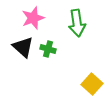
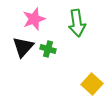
pink star: moved 1 px right, 1 px down
black triangle: rotated 30 degrees clockwise
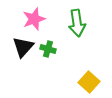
yellow square: moved 3 px left, 2 px up
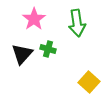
pink star: rotated 15 degrees counterclockwise
black triangle: moved 1 px left, 7 px down
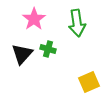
yellow square: rotated 25 degrees clockwise
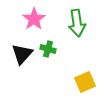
yellow square: moved 4 px left
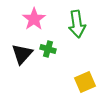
green arrow: moved 1 px down
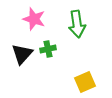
pink star: rotated 20 degrees counterclockwise
green cross: rotated 28 degrees counterclockwise
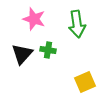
green cross: moved 1 px down; rotated 21 degrees clockwise
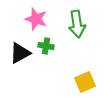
pink star: moved 2 px right
green cross: moved 2 px left, 4 px up
black triangle: moved 2 px left, 1 px up; rotated 20 degrees clockwise
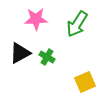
pink star: rotated 20 degrees counterclockwise
green arrow: rotated 40 degrees clockwise
green cross: moved 1 px right, 11 px down; rotated 21 degrees clockwise
